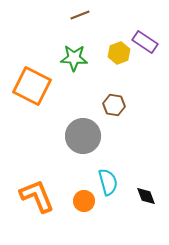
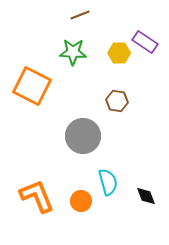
yellow hexagon: rotated 20 degrees clockwise
green star: moved 1 px left, 6 px up
brown hexagon: moved 3 px right, 4 px up
orange circle: moved 3 px left
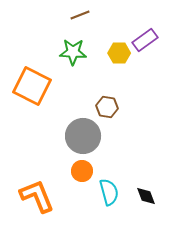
purple rectangle: moved 2 px up; rotated 70 degrees counterclockwise
brown hexagon: moved 10 px left, 6 px down
cyan semicircle: moved 1 px right, 10 px down
orange circle: moved 1 px right, 30 px up
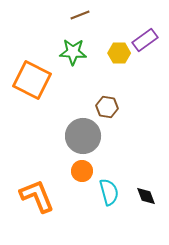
orange square: moved 6 px up
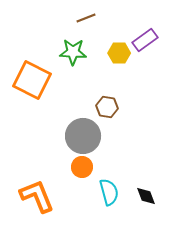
brown line: moved 6 px right, 3 px down
orange circle: moved 4 px up
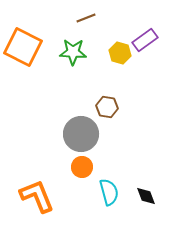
yellow hexagon: moved 1 px right; rotated 15 degrees clockwise
orange square: moved 9 px left, 33 px up
gray circle: moved 2 px left, 2 px up
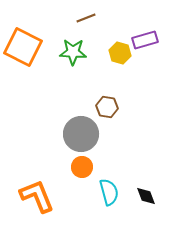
purple rectangle: rotated 20 degrees clockwise
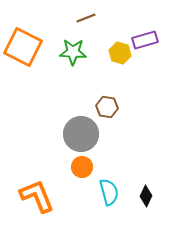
black diamond: rotated 45 degrees clockwise
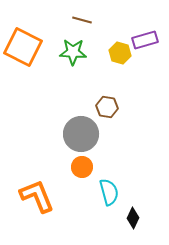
brown line: moved 4 px left, 2 px down; rotated 36 degrees clockwise
black diamond: moved 13 px left, 22 px down
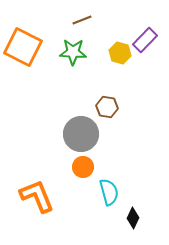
brown line: rotated 36 degrees counterclockwise
purple rectangle: rotated 30 degrees counterclockwise
orange circle: moved 1 px right
